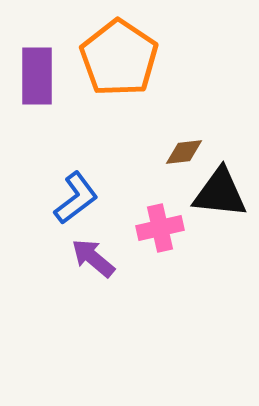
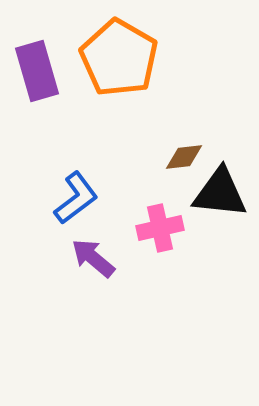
orange pentagon: rotated 4 degrees counterclockwise
purple rectangle: moved 5 px up; rotated 16 degrees counterclockwise
brown diamond: moved 5 px down
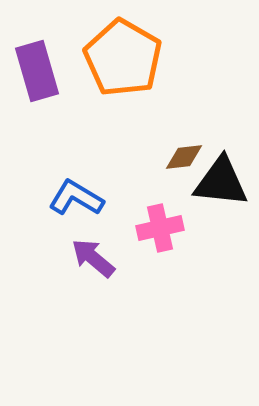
orange pentagon: moved 4 px right
black triangle: moved 1 px right, 11 px up
blue L-shape: rotated 112 degrees counterclockwise
